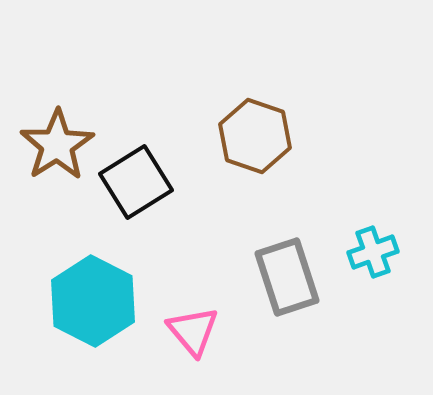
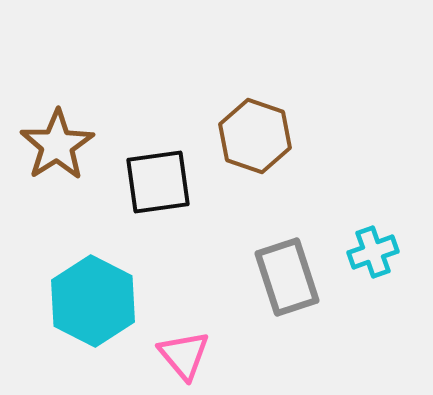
black square: moved 22 px right; rotated 24 degrees clockwise
pink triangle: moved 9 px left, 24 px down
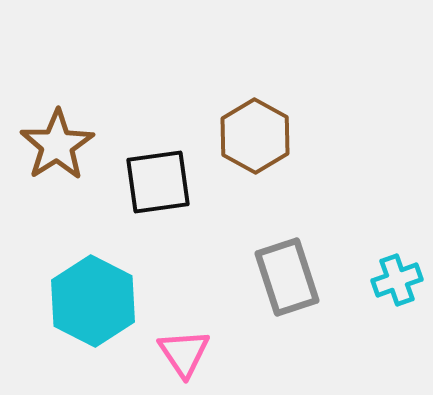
brown hexagon: rotated 10 degrees clockwise
cyan cross: moved 24 px right, 28 px down
pink triangle: moved 2 px up; rotated 6 degrees clockwise
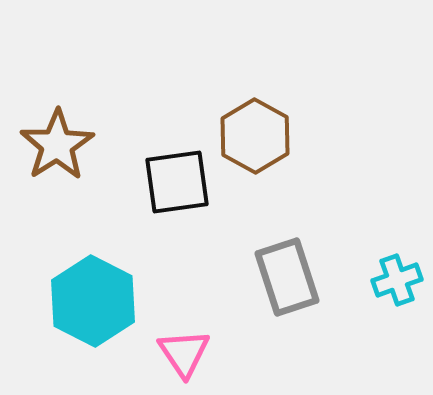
black square: moved 19 px right
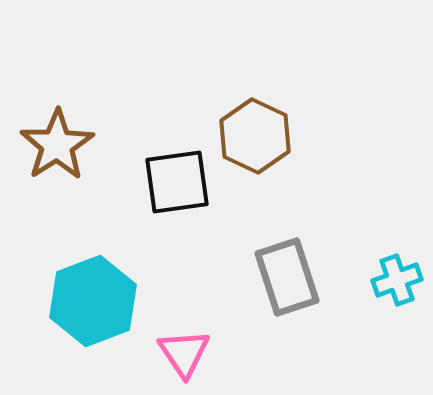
brown hexagon: rotated 4 degrees counterclockwise
cyan hexagon: rotated 12 degrees clockwise
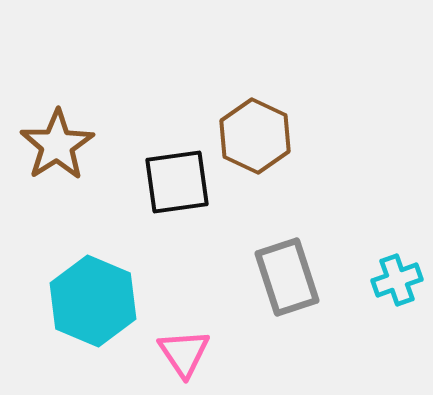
cyan hexagon: rotated 16 degrees counterclockwise
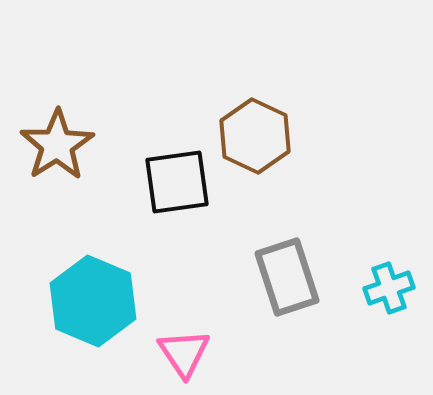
cyan cross: moved 8 px left, 8 px down
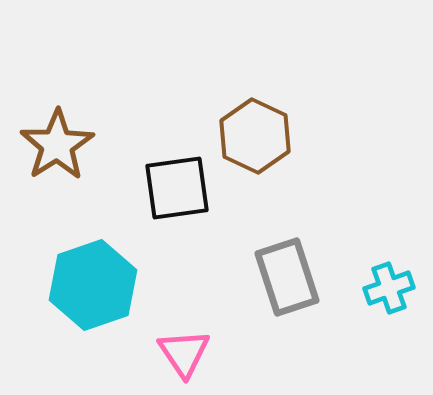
black square: moved 6 px down
cyan hexagon: moved 16 px up; rotated 18 degrees clockwise
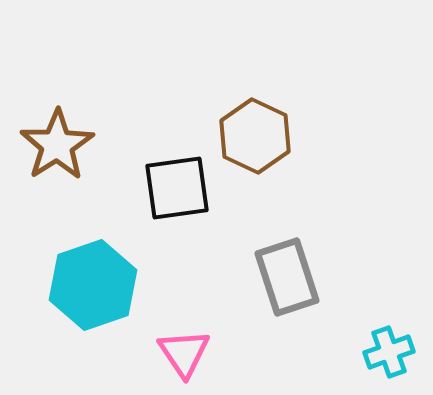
cyan cross: moved 64 px down
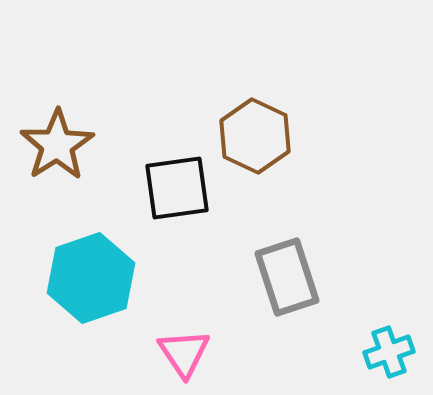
cyan hexagon: moved 2 px left, 7 px up
